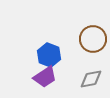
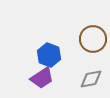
purple trapezoid: moved 3 px left, 1 px down
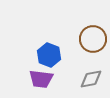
purple trapezoid: moved 1 px left, 1 px down; rotated 40 degrees clockwise
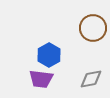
brown circle: moved 11 px up
blue hexagon: rotated 10 degrees clockwise
